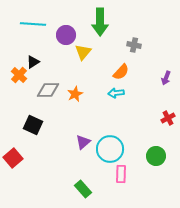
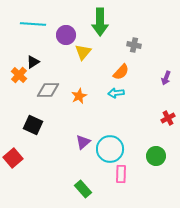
orange star: moved 4 px right, 2 px down
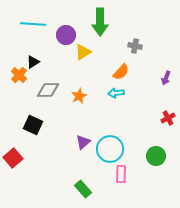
gray cross: moved 1 px right, 1 px down
yellow triangle: rotated 18 degrees clockwise
